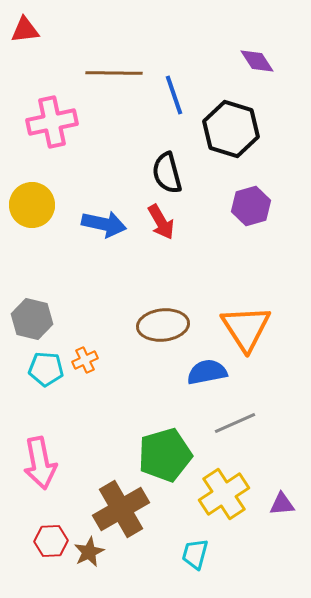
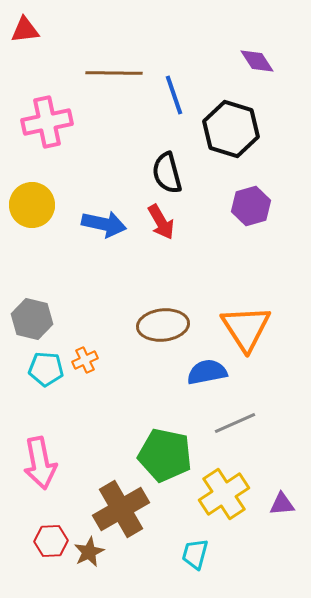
pink cross: moved 5 px left
green pentagon: rotated 28 degrees clockwise
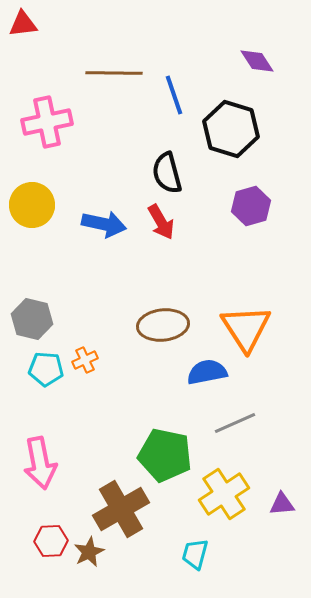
red triangle: moved 2 px left, 6 px up
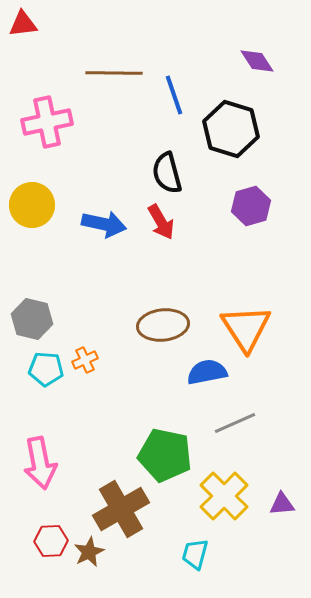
yellow cross: moved 2 px down; rotated 12 degrees counterclockwise
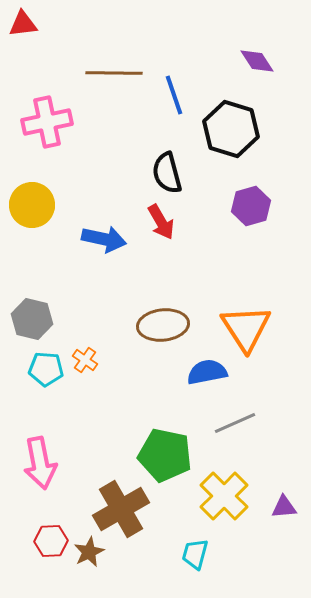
blue arrow: moved 15 px down
orange cross: rotated 30 degrees counterclockwise
purple triangle: moved 2 px right, 3 px down
